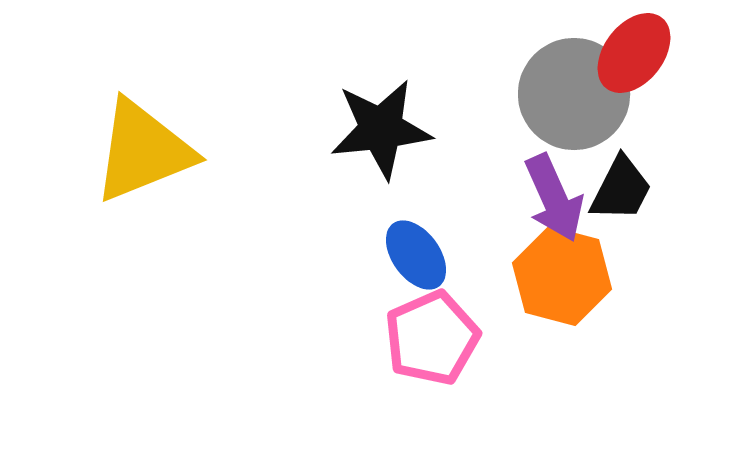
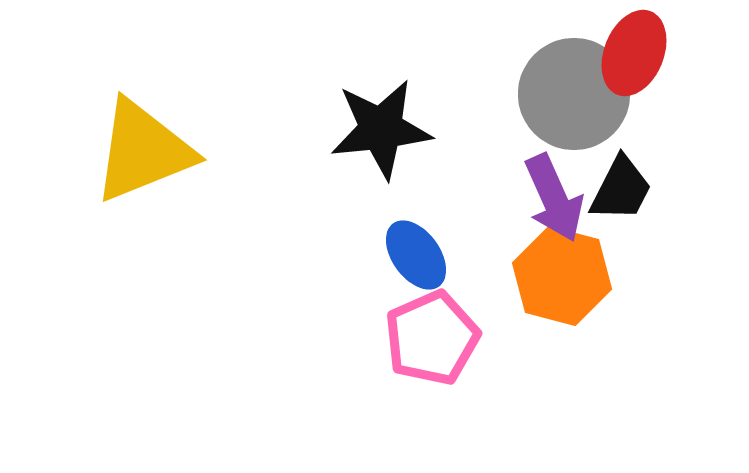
red ellipse: rotated 16 degrees counterclockwise
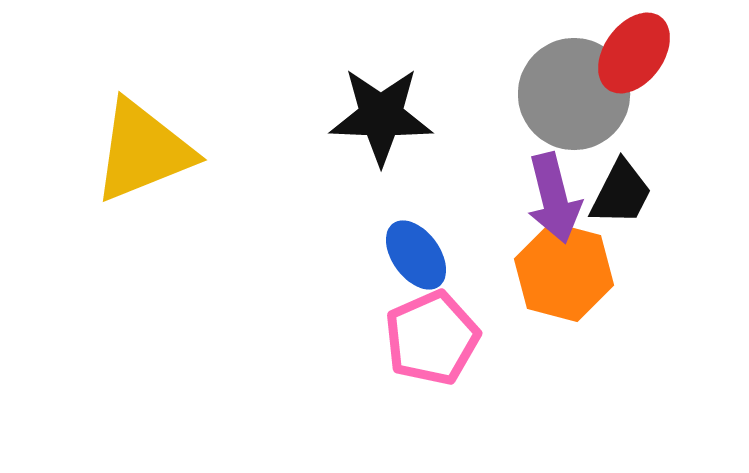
red ellipse: rotated 14 degrees clockwise
black star: moved 13 px up; rotated 8 degrees clockwise
black trapezoid: moved 4 px down
purple arrow: rotated 10 degrees clockwise
orange hexagon: moved 2 px right, 4 px up
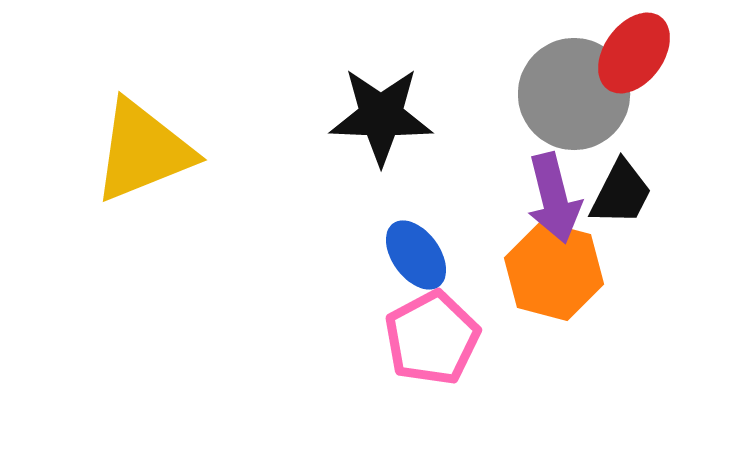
orange hexagon: moved 10 px left, 1 px up
pink pentagon: rotated 4 degrees counterclockwise
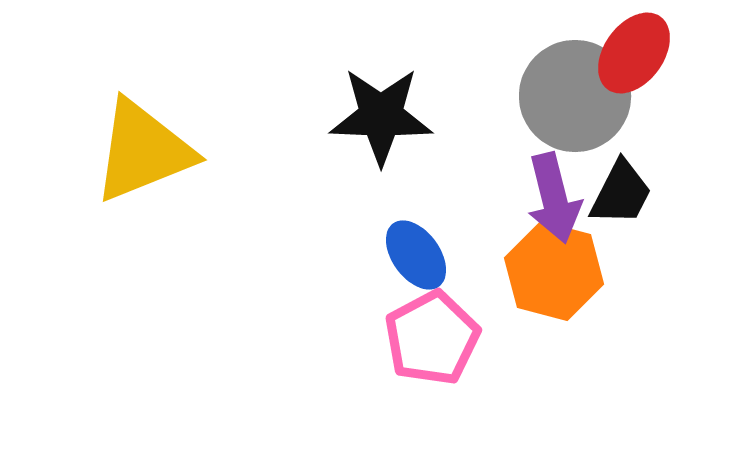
gray circle: moved 1 px right, 2 px down
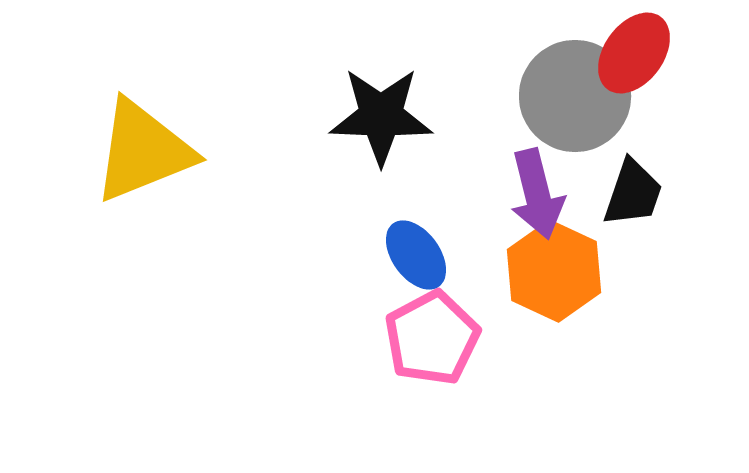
black trapezoid: moved 12 px right; rotated 8 degrees counterclockwise
purple arrow: moved 17 px left, 4 px up
orange hexagon: rotated 10 degrees clockwise
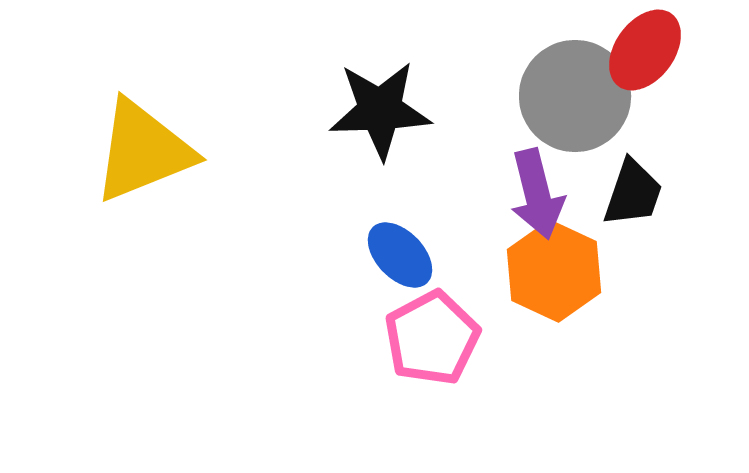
red ellipse: moved 11 px right, 3 px up
black star: moved 1 px left, 6 px up; rotated 4 degrees counterclockwise
blue ellipse: moved 16 px left; rotated 8 degrees counterclockwise
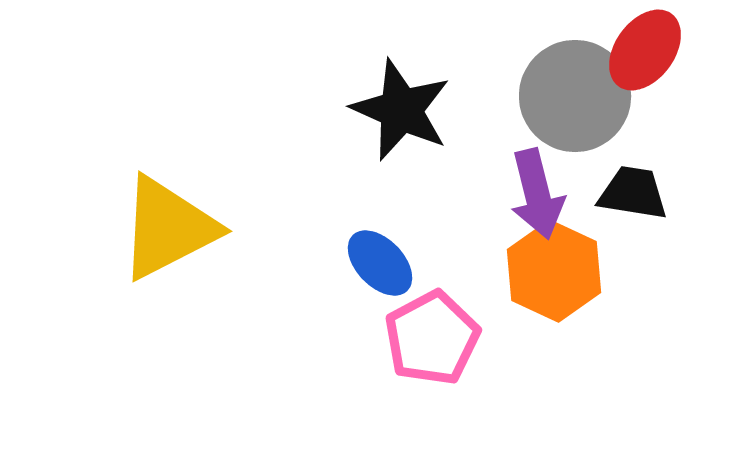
black star: moved 21 px right; rotated 26 degrees clockwise
yellow triangle: moved 25 px right, 77 px down; rotated 5 degrees counterclockwise
black trapezoid: rotated 100 degrees counterclockwise
blue ellipse: moved 20 px left, 8 px down
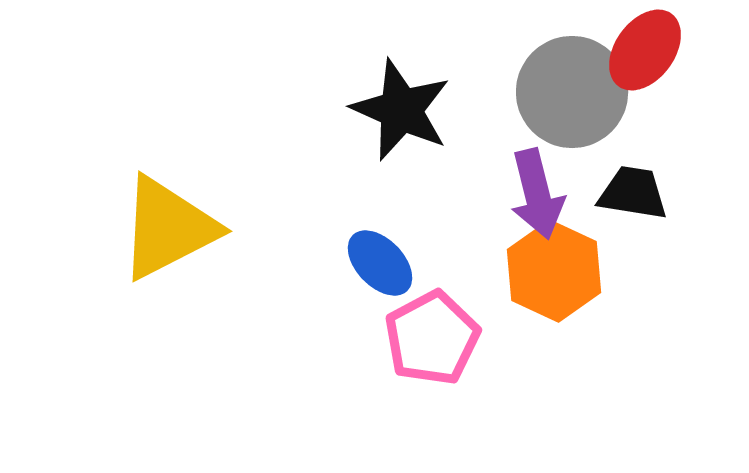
gray circle: moved 3 px left, 4 px up
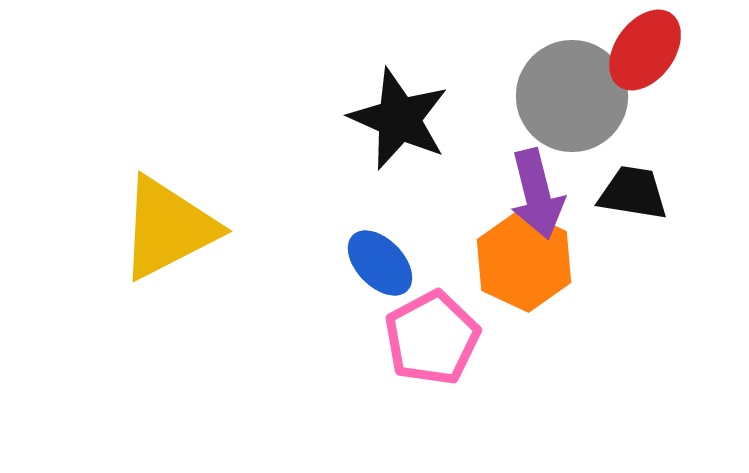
gray circle: moved 4 px down
black star: moved 2 px left, 9 px down
orange hexagon: moved 30 px left, 10 px up
